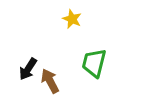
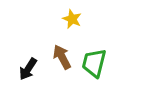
brown arrow: moved 12 px right, 24 px up
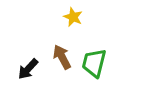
yellow star: moved 1 px right, 2 px up
black arrow: rotated 10 degrees clockwise
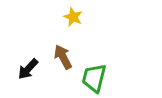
brown arrow: moved 1 px right
green trapezoid: moved 15 px down
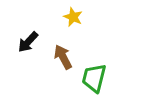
black arrow: moved 27 px up
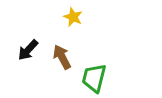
black arrow: moved 8 px down
brown arrow: moved 1 px left
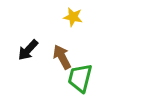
yellow star: rotated 12 degrees counterclockwise
green trapezoid: moved 14 px left
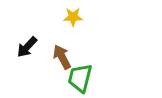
yellow star: rotated 12 degrees counterclockwise
black arrow: moved 1 px left, 3 px up
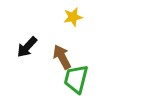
yellow star: rotated 12 degrees counterclockwise
green trapezoid: moved 4 px left, 1 px down
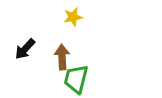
black arrow: moved 2 px left, 2 px down
brown arrow: rotated 25 degrees clockwise
